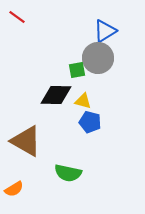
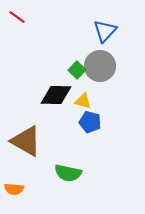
blue triangle: rotated 15 degrees counterclockwise
gray circle: moved 2 px right, 8 px down
green square: rotated 36 degrees counterclockwise
orange semicircle: rotated 36 degrees clockwise
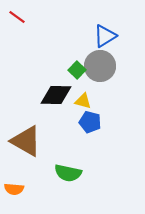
blue triangle: moved 5 px down; rotated 15 degrees clockwise
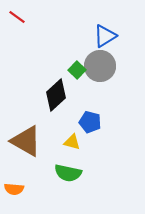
black diamond: rotated 44 degrees counterclockwise
yellow triangle: moved 11 px left, 41 px down
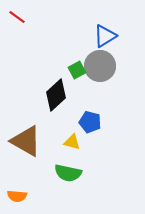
green square: rotated 18 degrees clockwise
orange semicircle: moved 3 px right, 7 px down
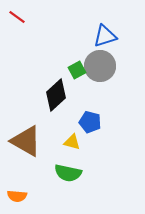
blue triangle: rotated 15 degrees clockwise
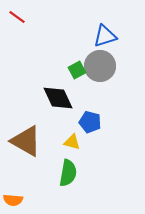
black diamond: moved 2 px right, 3 px down; rotated 72 degrees counterclockwise
green semicircle: rotated 92 degrees counterclockwise
orange semicircle: moved 4 px left, 4 px down
